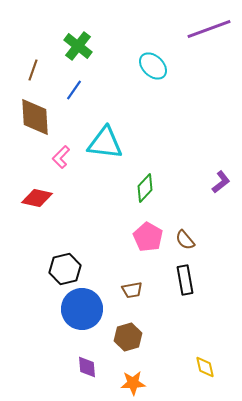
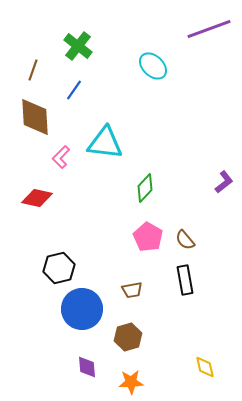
purple L-shape: moved 3 px right
black hexagon: moved 6 px left, 1 px up
orange star: moved 2 px left, 1 px up
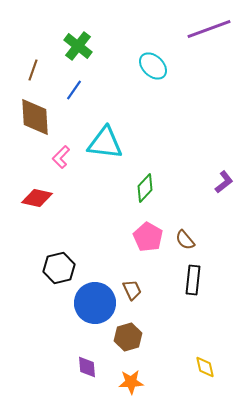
black rectangle: moved 8 px right; rotated 16 degrees clockwise
brown trapezoid: rotated 105 degrees counterclockwise
blue circle: moved 13 px right, 6 px up
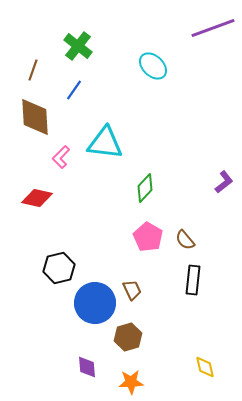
purple line: moved 4 px right, 1 px up
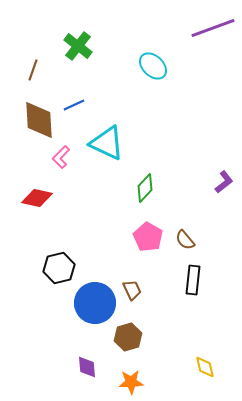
blue line: moved 15 px down; rotated 30 degrees clockwise
brown diamond: moved 4 px right, 3 px down
cyan triangle: moved 2 px right; rotated 18 degrees clockwise
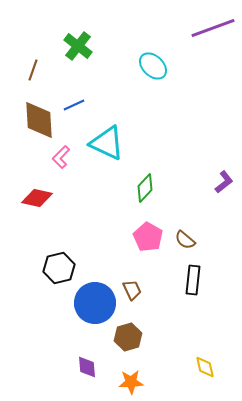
brown semicircle: rotated 10 degrees counterclockwise
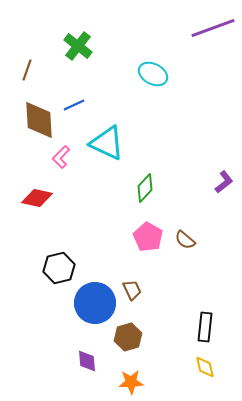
cyan ellipse: moved 8 px down; rotated 16 degrees counterclockwise
brown line: moved 6 px left
black rectangle: moved 12 px right, 47 px down
purple diamond: moved 6 px up
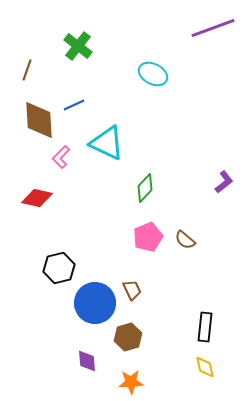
pink pentagon: rotated 20 degrees clockwise
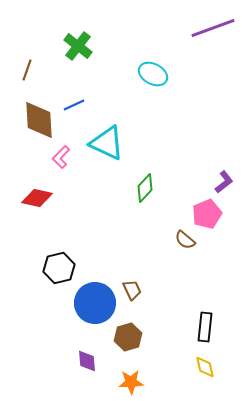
pink pentagon: moved 59 px right, 23 px up
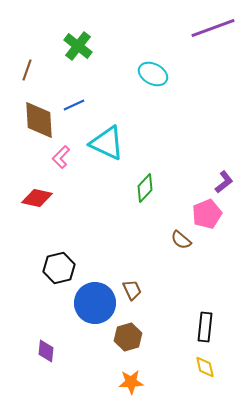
brown semicircle: moved 4 px left
purple diamond: moved 41 px left, 10 px up; rotated 10 degrees clockwise
